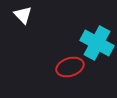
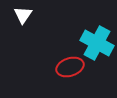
white triangle: rotated 18 degrees clockwise
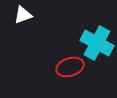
white triangle: rotated 36 degrees clockwise
